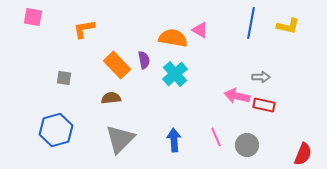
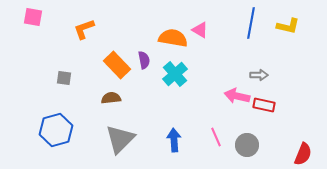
orange L-shape: rotated 10 degrees counterclockwise
gray arrow: moved 2 px left, 2 px up
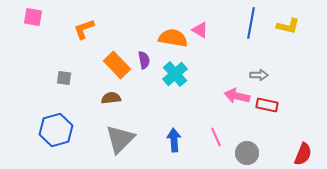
red rectangle: moved 3 px right
gray circle: moved 8 px down
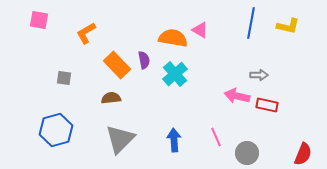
pink square: moved 6 px right, 3 px down
orange L-shape: moved 2 px right, 4 px down; rotated 10 degrees counterclockwise
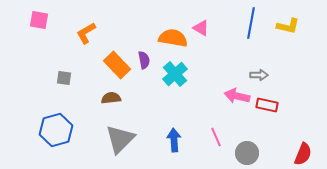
pink triangle: moved 1 px right, 2 px up
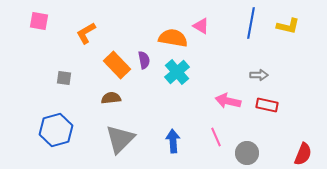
pink square: moved 1 px down
pink triangle: moved 2 px up
cyan cross: moved 2 px right, 2 px up
pink arrow: moved 9 px left, 5 px down
blue arrow: moved 1 px left, 1 px down
